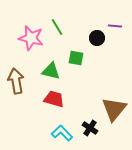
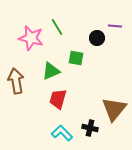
green triangle: rotated 36 degrees counterclockwise
red trapezoid: moved 4 px right; rotated 90 degrees counterclockwise
black cross: rotated 21 degrees counterclockwise
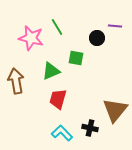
brown triangle: moved 1 px right, 1 px down
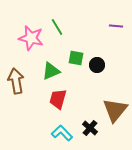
purple line: moved 1 px right
black circle: moved 27 px down
black cross: rotated 28 degrees clockwise
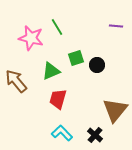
green square: rotated 28 degrees counterclockwise
brown arrow: rotated 30 degrees counterclockwise
black cross: moved 5 px right, 7 px down
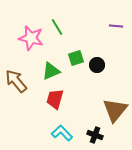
red trapezoid: moved 3 px left
black cross: rotated 21 degrees counterclockwise
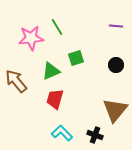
pink star: rotated 20 degrees counterclockwise
black circle: moved 19 px right
